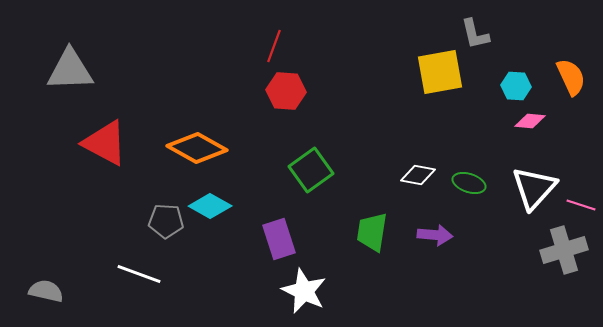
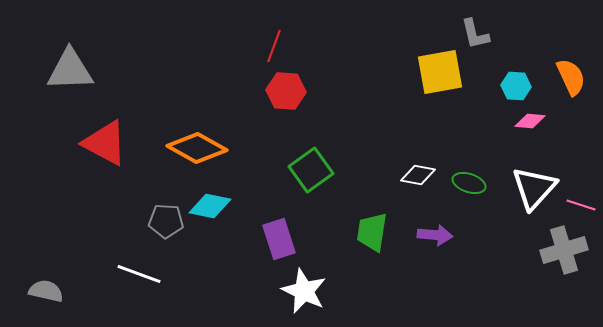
cyan diamond: rotated 18 degrees counterclockwise
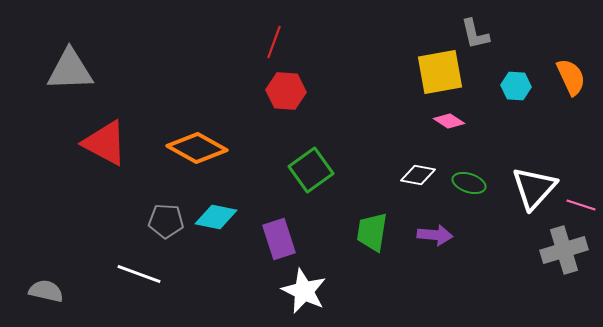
red line: moved 4 px up
pink diamond: moved 81 px left; rotated 28 degrees clockwise
cyan diamond: moved 6 px right, 11 px down
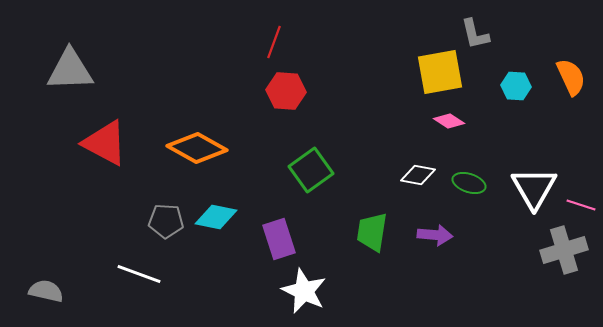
white triangle: rotated 12 degrees counterclockwise
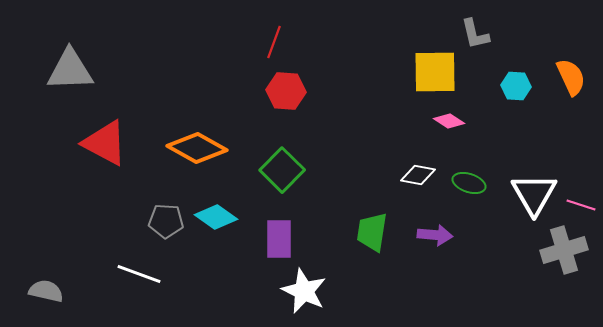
yellow square: moved 5 px left; rotated 9 degrees clockwise
green square: moved 29 px left; rotated 9 degrees counterclockwise
white triangle: moved 6 px down
cyan diamond: rotated 24 degrees clockwise
purple rectangle: rotated 18 degrees clockwise
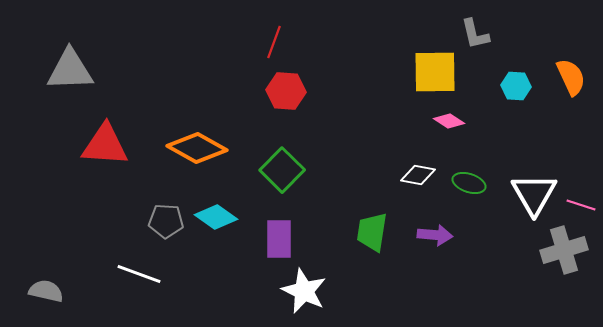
red triangle: moved 2 px down; rotated 24 degrees counterclockwise
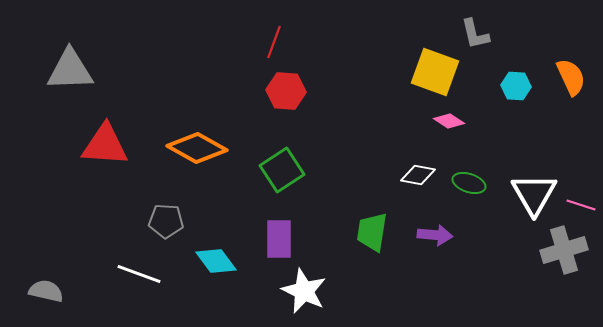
yellow square: rotated 21 degrees clockwise
green square: rotated 12 degrees clockwise
cyan diamond: moved 44 px down; rotated 18 degrees clockwise
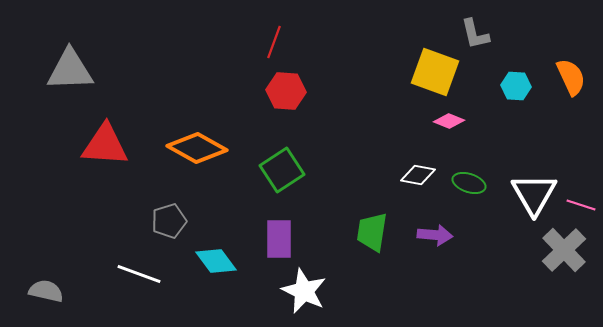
pink diamond: rotated 12 degrees counterclockwise
gray pentagon: moved 3 px right; rotated 20 degrees counterclockwise
gray cross: rotated 27 degrees counterclockwise
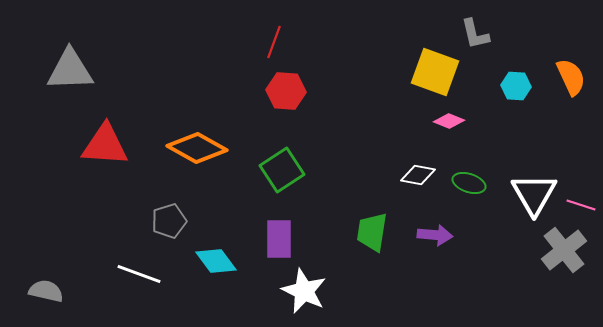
gray cross: rotated 6 degrees clockwise
